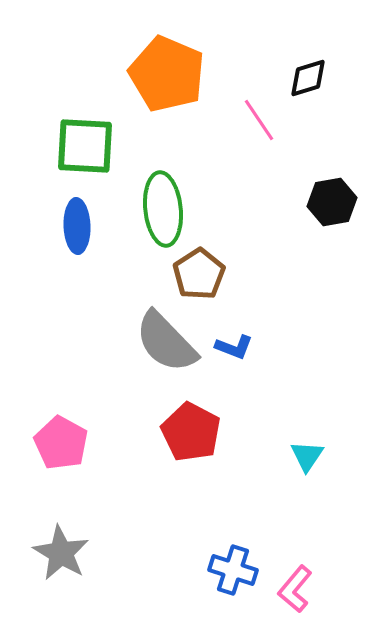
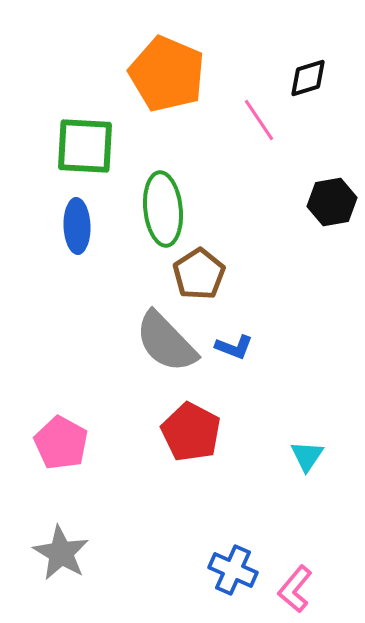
blue cross: rotated 6 degrees clockwise
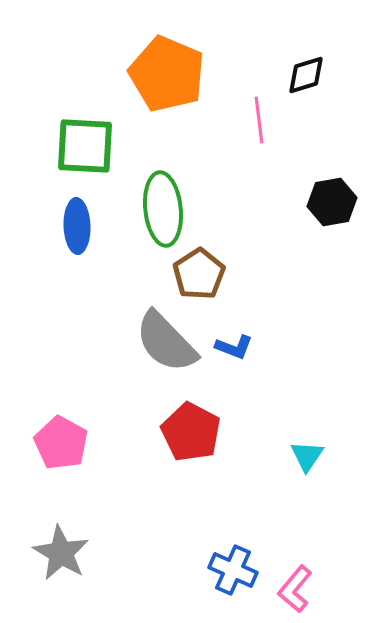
black diamond: moved 2 px left, 3 px up
pink line: rotated 27 degrees clockwise
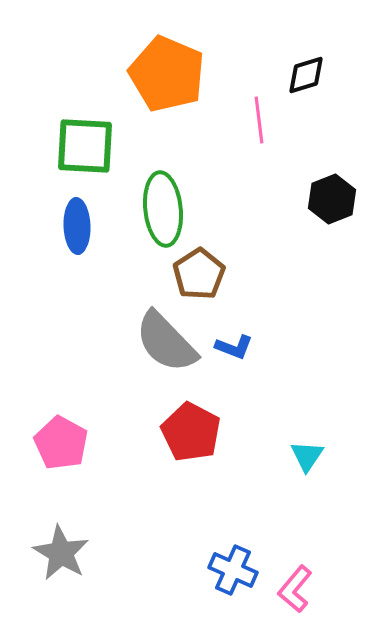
black hexagon: moved 3 px up; rotated 12 degrees counterclockwise
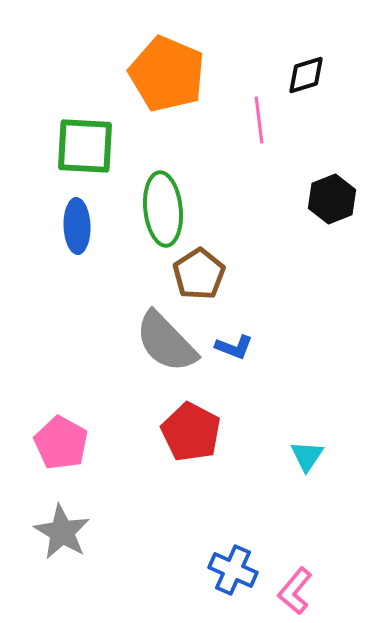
gray star: moved 1 px right, 21 px up
pink L-shape: moved 2 px down
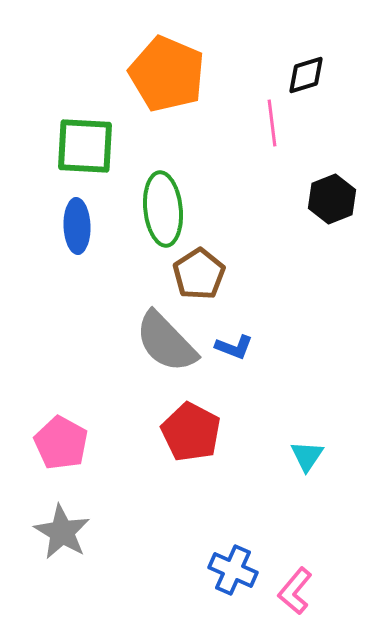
pink line: moved 13 px right, 3 px down
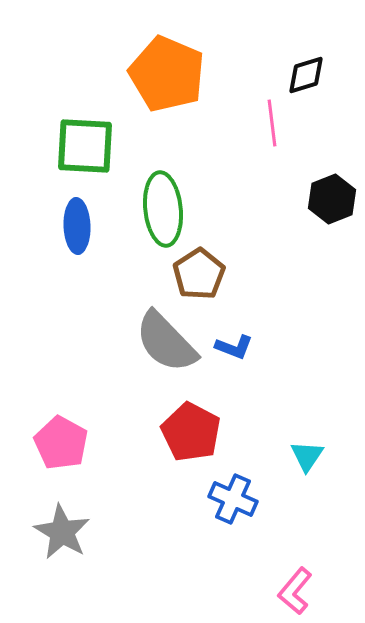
blue cross: moved 71 px up
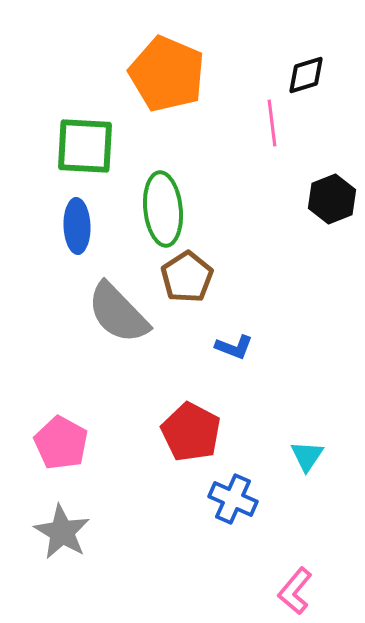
brown pentagon: moved 12 px left, 3 px down
gray semicircle: moved 48 px left, 29 px up
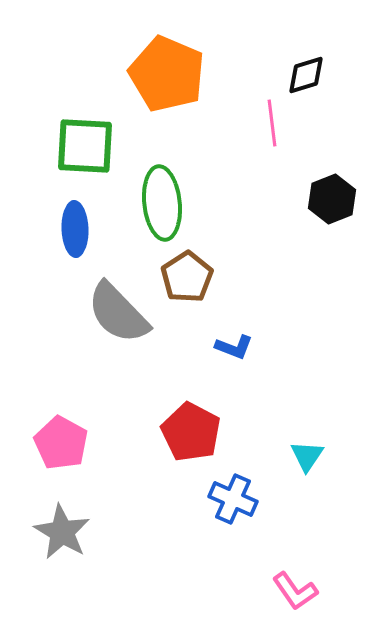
green ellipse: moved 1 px left, 6 px up
blue ellipse: moved 2 px left, 3 px down
pink L-shape: rotated 75 degrees counterclockwise
